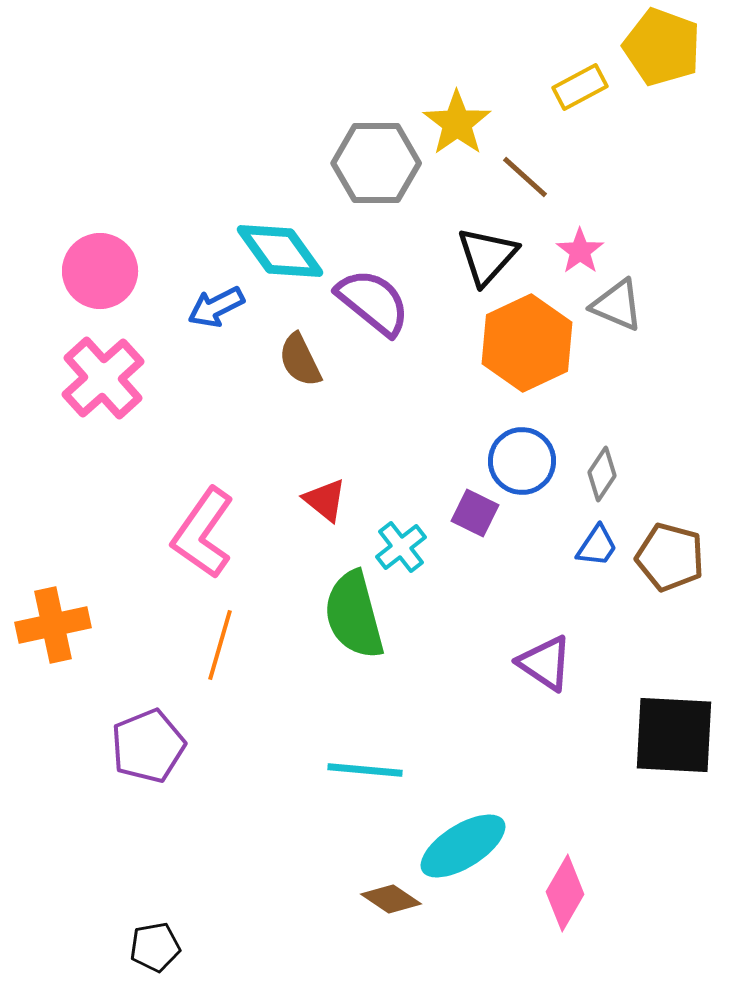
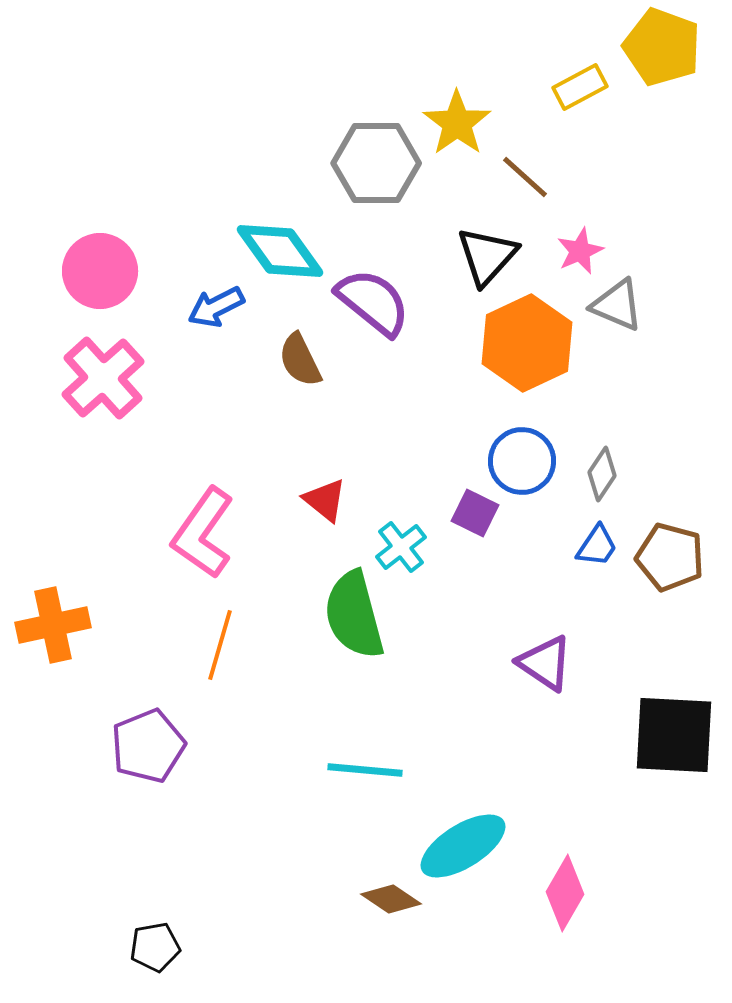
pink star: rotated 12 degrees clockwise
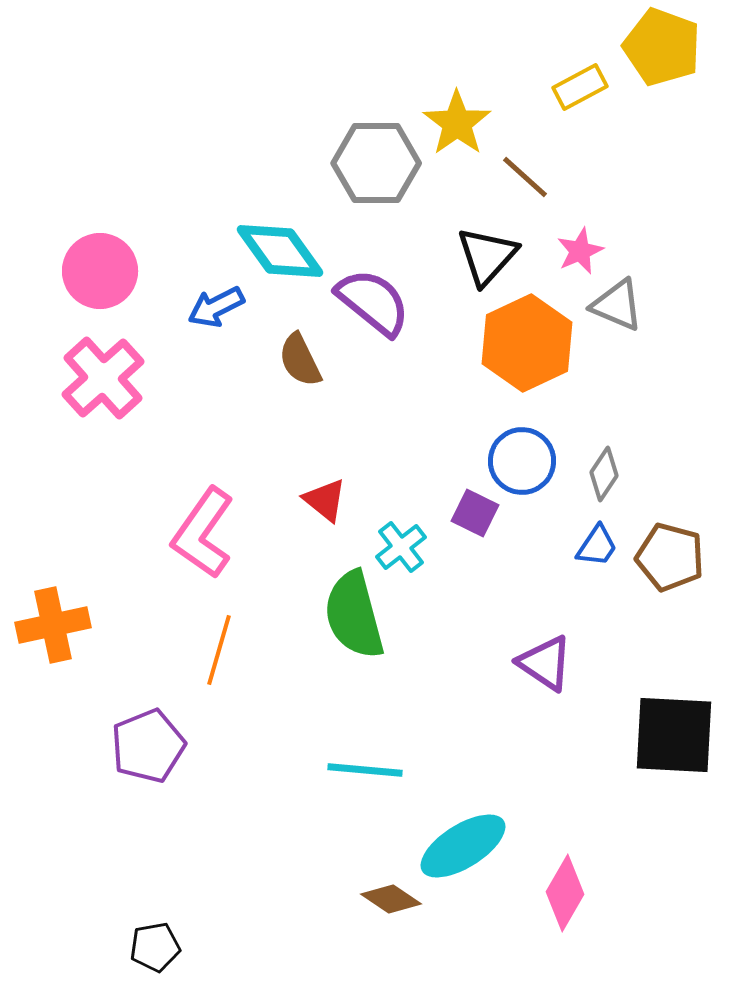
gray diamond: moved 2 px right
orange line: moved 1 px left, 5 px down
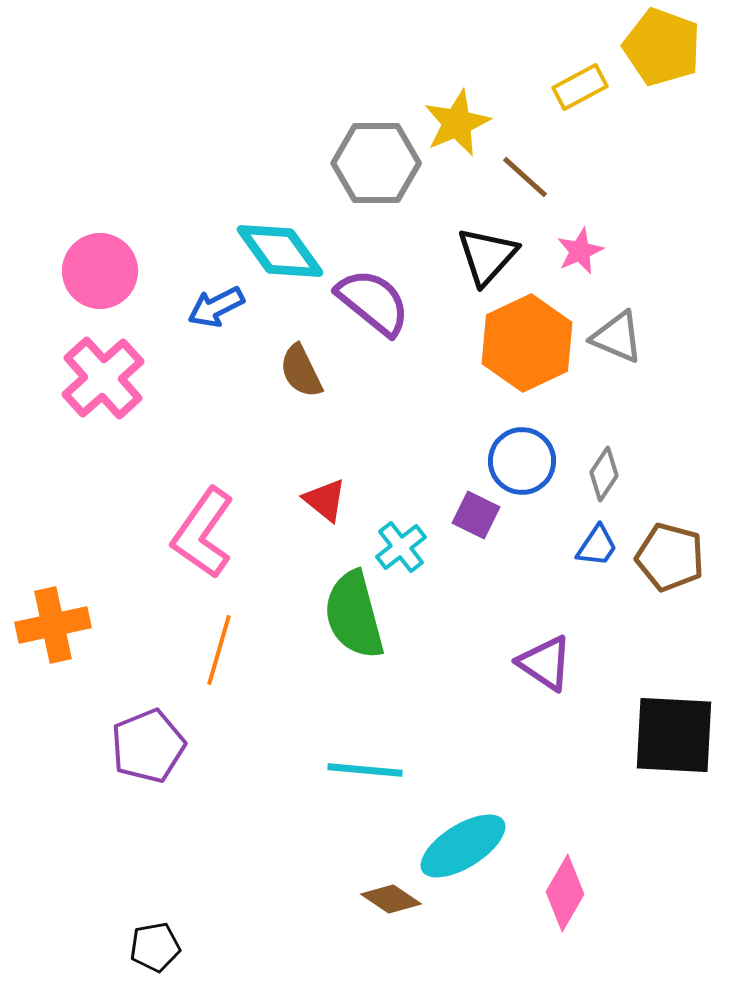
yellow star: rotated 12 degrees clockwise
gray triangle: moved 32 px down
brown semicircle: moved 1 px right, 11 px down
purple square: moved 1 px right, 2 px down
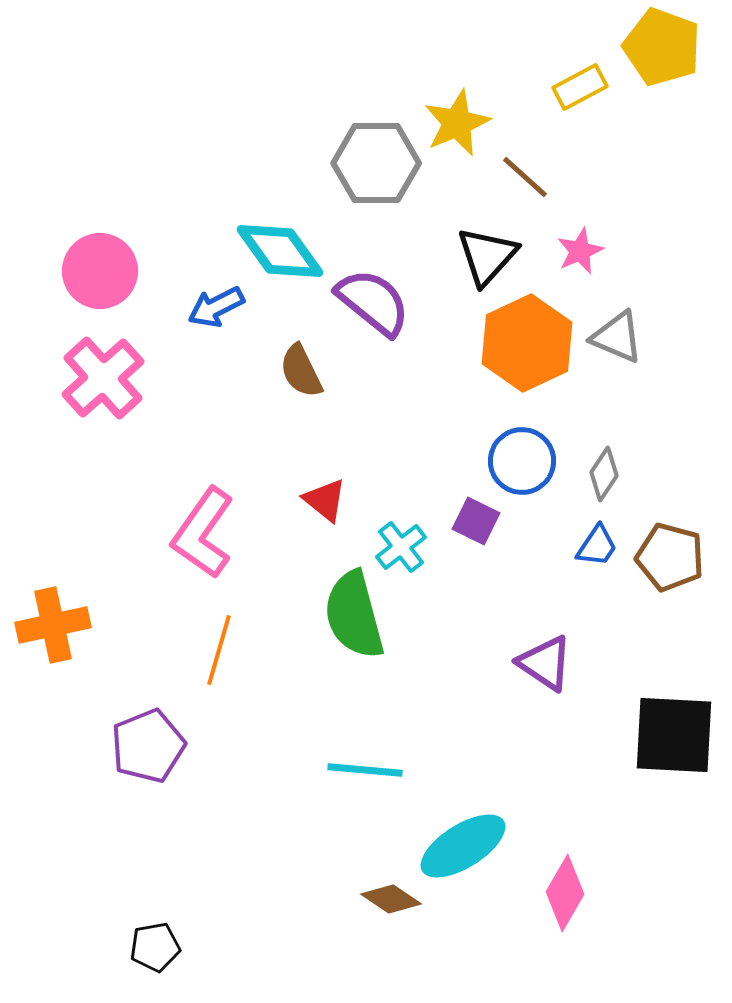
purple square: moved 6 px down
